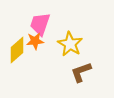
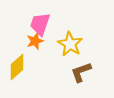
orange star: rotated 12 degrees counterclockwise
yellow diamond: moved 17 px down
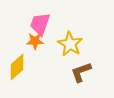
orange star: rotated 18 degrees clockwise
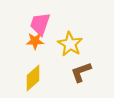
yellow diamond: moved 16 px right, 11 px down
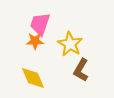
brown L-shape: moved 2 px up; rotated 40 degrees counterclockwise
yellow diamond: rotated 72 degrees counterclockwise
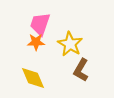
orange star: moved 1 px right, 1 px down
